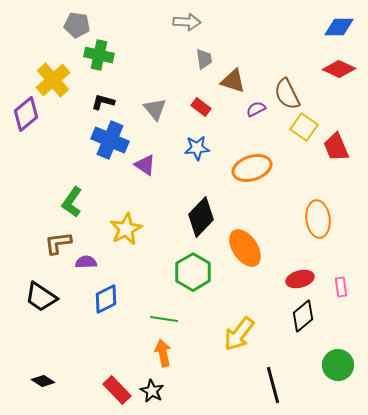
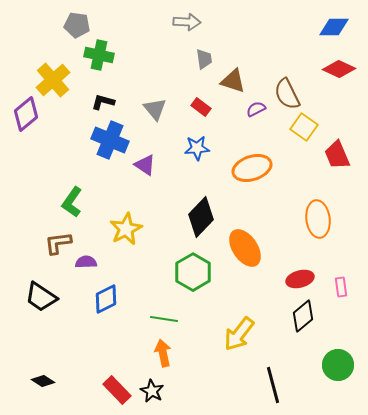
blue diamond at (339, 27): moved 5 px left
red trapezoid at (336, 147): moved 1 px right, 8 px down
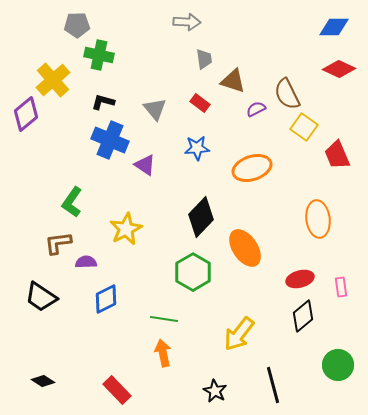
gray pentagon at (77, 25): rotated 10 degrees counterclockwise
red rectangle at (201, 107): moved 1 px left, 4 px up
black star at (152, 391): moved 63 px right
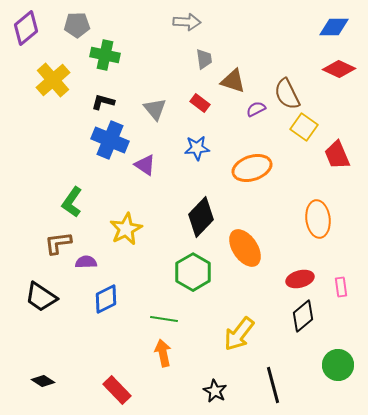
green cross at (99, 55): moved 6 px right
purple diamond at (26, 114): moved 86 px up
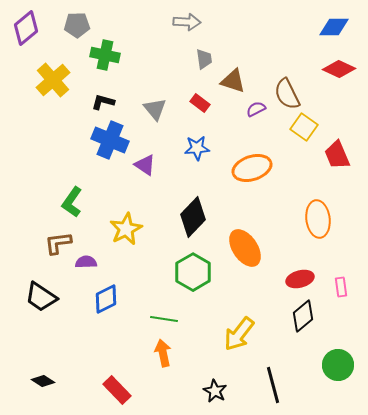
black diamond at (201, 217): moved 8 px left
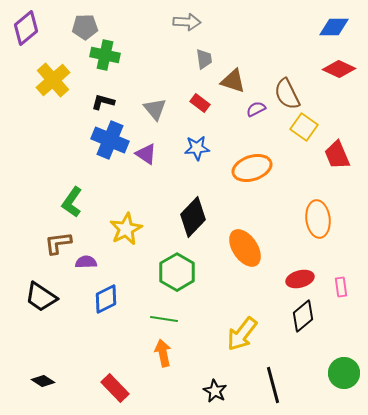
gray pentagon at (77, 25): moved 8 px right, 2 px down
purple triangle at (145, 165): moved 1 px right, 11 px up
green hexagon at (193, 272): moved 16 px left
yellow arrow at (239, 334): moved 3 px right
green circle at (338, 365): moved 6 px right, 8 px down
red rectangle at (117, 390): moved 2 px left, 2 px up
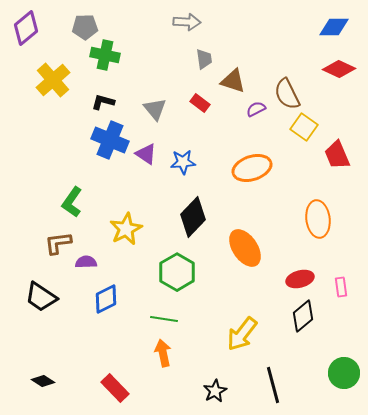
blue star at (197, 148): moved 14 px left, 14 px down
black star at (215, 391): rotated 15 degrees clockwise
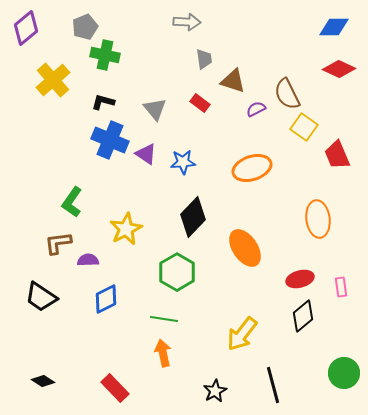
gray pentagon at (85, 27): rotated 20 degrees counterclockwise
purple semicircle at (86, 262): moved 2 px right, 2 px up
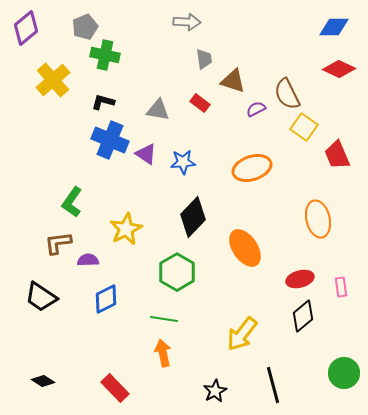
gray triangle at (155, 109): moved 3 px right, 1 px down; rotated 40 degrees counterclockwise
orange ellipse at (318, 219): rotated 6 degrees counterclockwise
